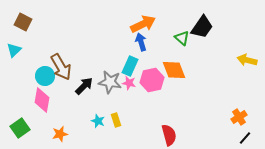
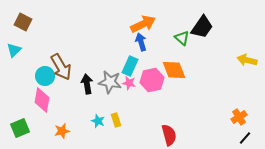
black arrow: moved 3 px right, 2 px up; rotated 54 degrees counterclockwise
green square: rotated 12 degrees clockwise
orange star: moved 2 px right, 3 px up
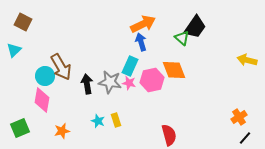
black trapezoid: moved 7 px left
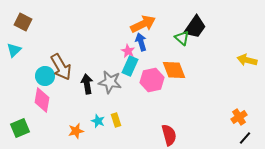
pink star: moved 1 px left, 32 px up; rotated 16 degrees clockwise
orange star: moved 14 px right
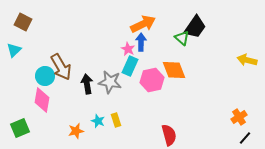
blue arrow: rotated 18 degrees clockwise
pink star: moved 2 px up
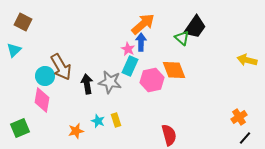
orange arrow: rotated 15 degrees counterclockwise
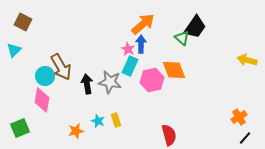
blue arrow: moved 2 px down
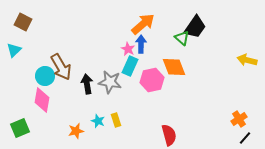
orange diamond: moved 3 px up
orange cross: moved 2 px down
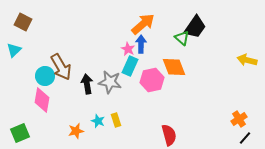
green square: moved 5 px down
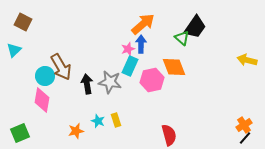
pink star: rotated 24 degrees clockwise
orange cross: moved 5 px right, 6 px down
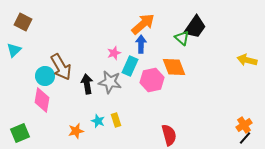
pink star: moved 14 px left, 4 px down
